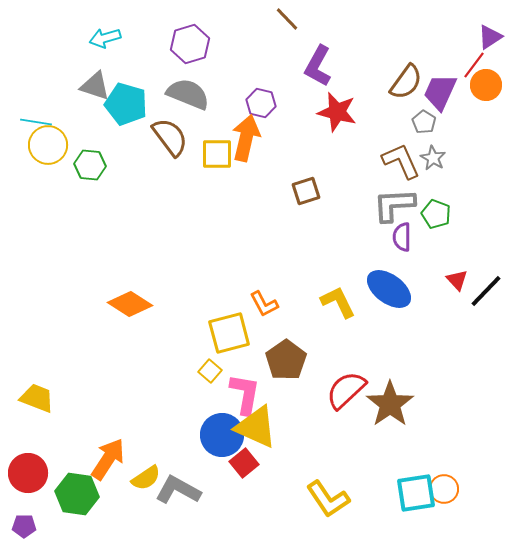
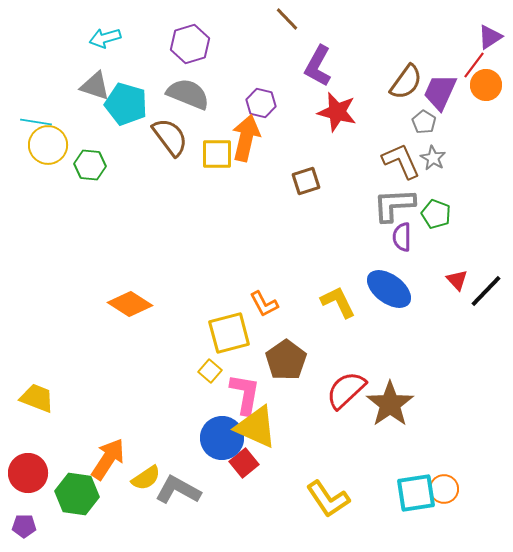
brown square at (306, 191): moved 10 px up
blue circle at (222, 435): moved 3 px down
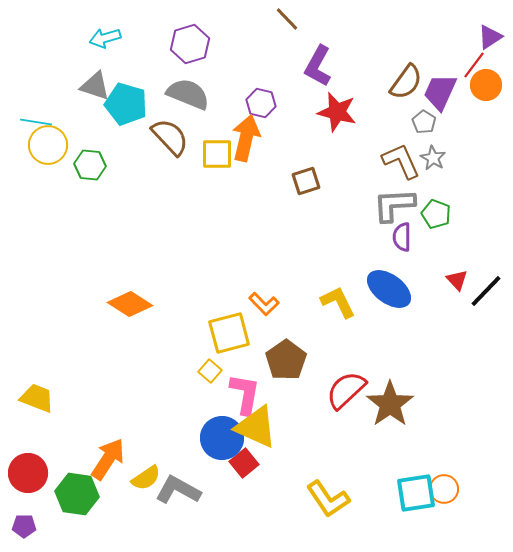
brown semicircle at (170, 137): rotated 6 degrees counterclockwise
orange L-shape at (264, 304): rotated 16 degrees counterclockwise
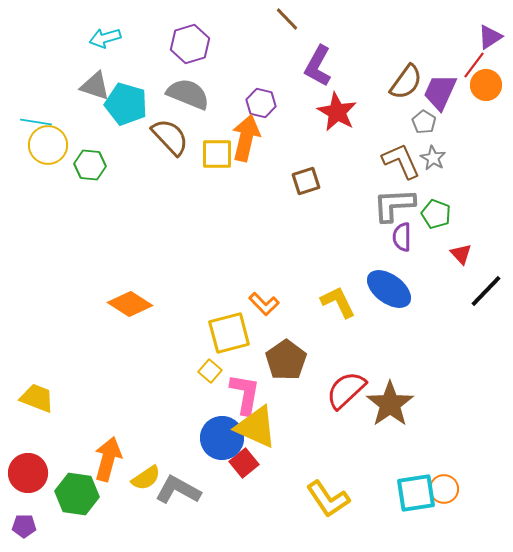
red star at (337, 112): rotated 15 degrees clockwise
red triangle at (457, 280): moved 4 px right, 26 px up
orange arrow at (108, 459): rotated 18 degrees counterclockwise
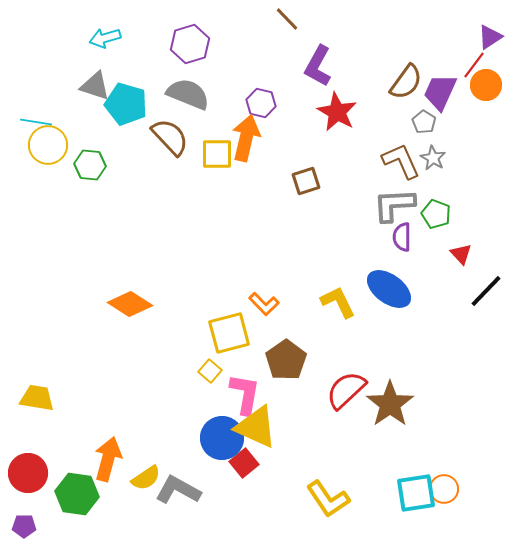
yellow trapezoid at (37, 398): rotated 12 degrees counterclockwise
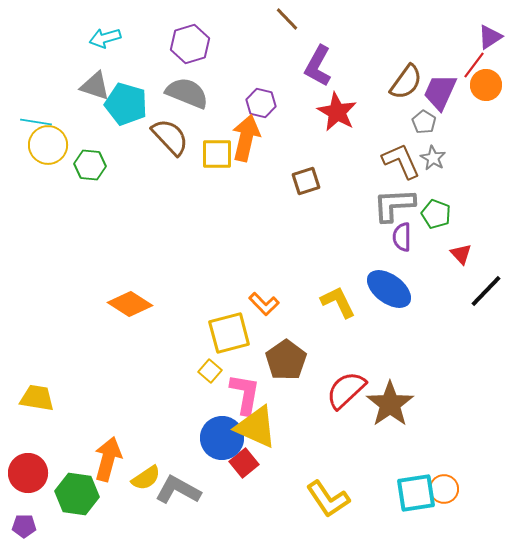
gray semicircle at (188, 94): moved 1 px left, 1 px up
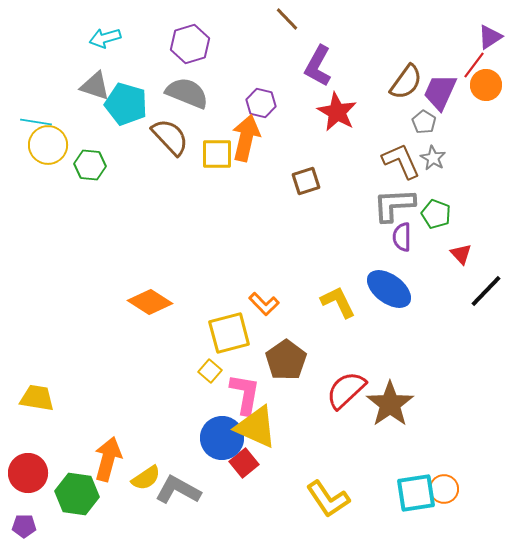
orange diamond at (130, 304): moved 20 px right, 2 px up
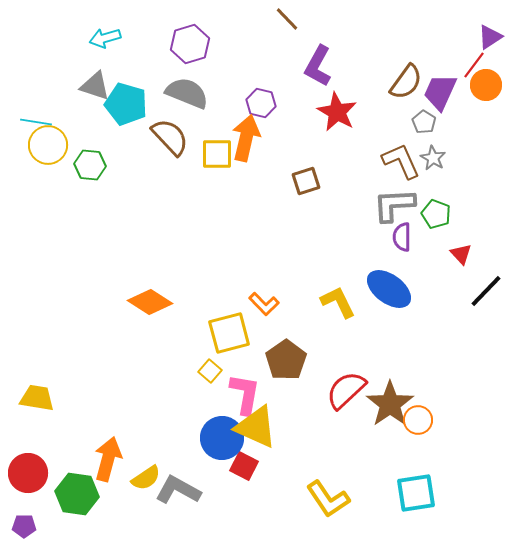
red square at (244, 463): moved 3 px down; rotated 24 degrees counterclockwise
orange circle at (444, 489): moved 26 px left, 69 px up
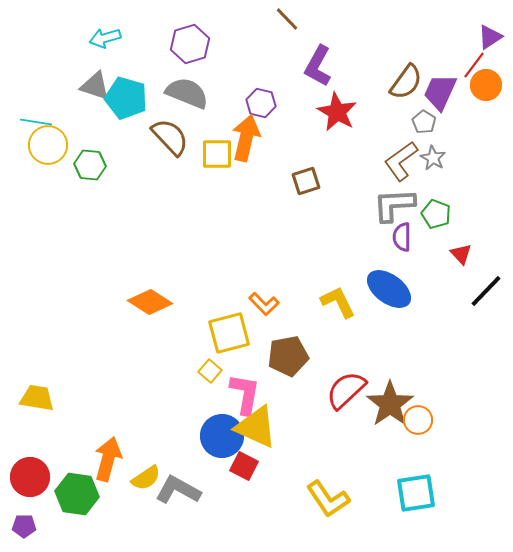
cyan pentagon at (126, 104): moved 6 px up
brown L-shape at (401, 161): rotated 102 degrees counterclockwise
brown pentagon at (286, 360): moved 2 px right, 4 px up; rotated 24 degrees clockwise
blue circle at (222, 438): moved 2 px up
red circle at (28, 473): moved 2 px right, 4 px down
